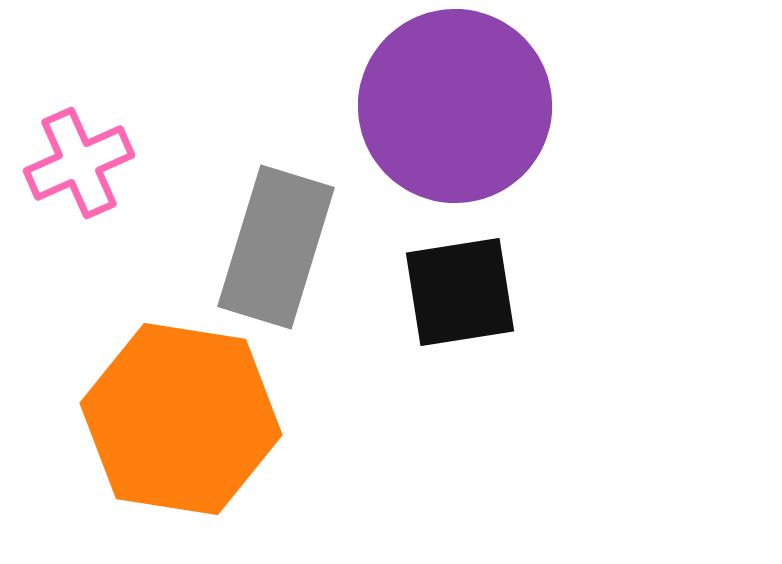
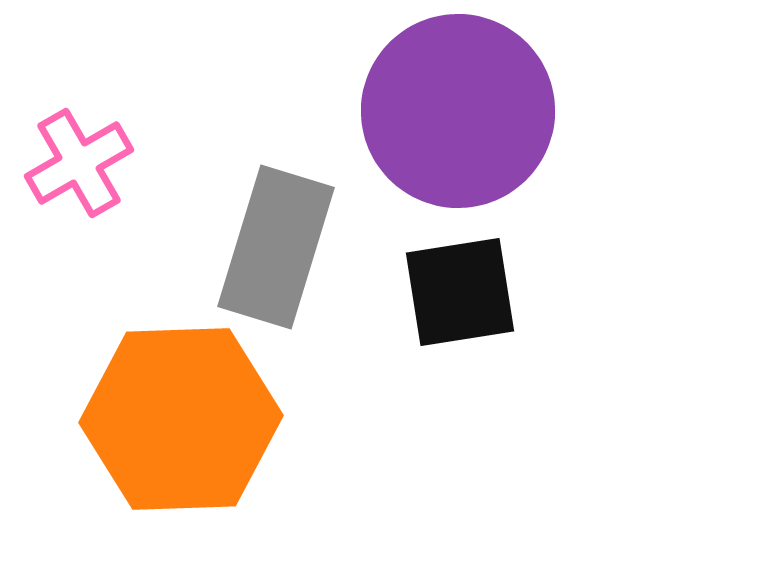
purple circle: moved 3 px right, 5 px down
pink cross: rotated 6 degrees counterclockwise
orange hexagon: rotated 11 degrees counterclockwise
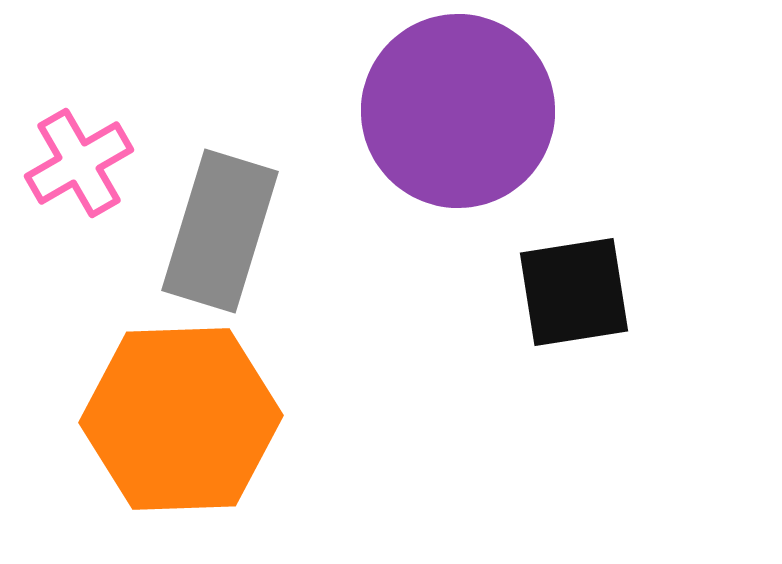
gray rectangle: moved 56 px left, 16 px up
black square: moved 114 px right
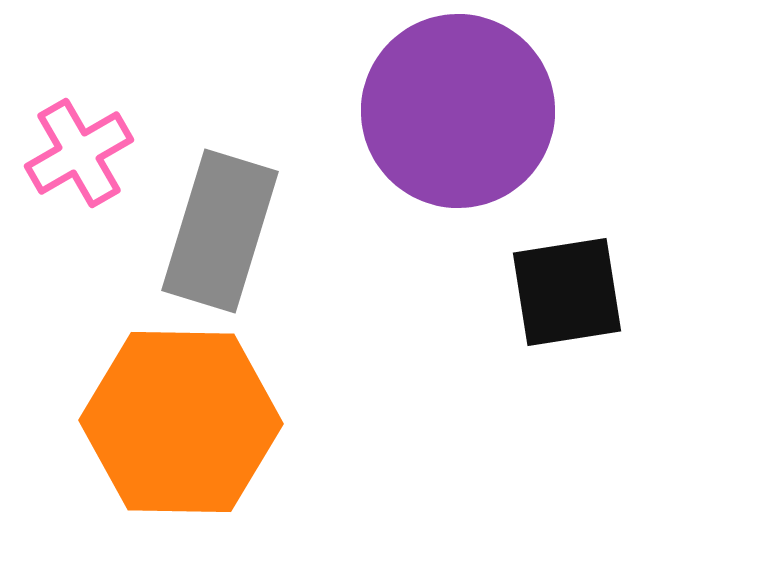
pink cross: moved 10 px up
black square: moved 7 px left
orange hexagon: moved 3 px down; rotated 3 degrees clockwise
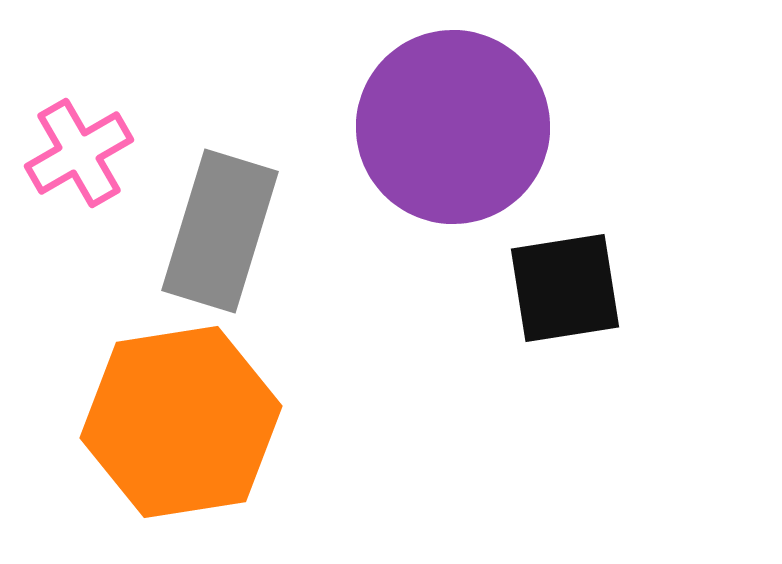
purple circle: moved 5 px left, 16 px down
black square: moved 2 px left, 4 px up
orange hexagon: rotated 10 degrees counterclockwise
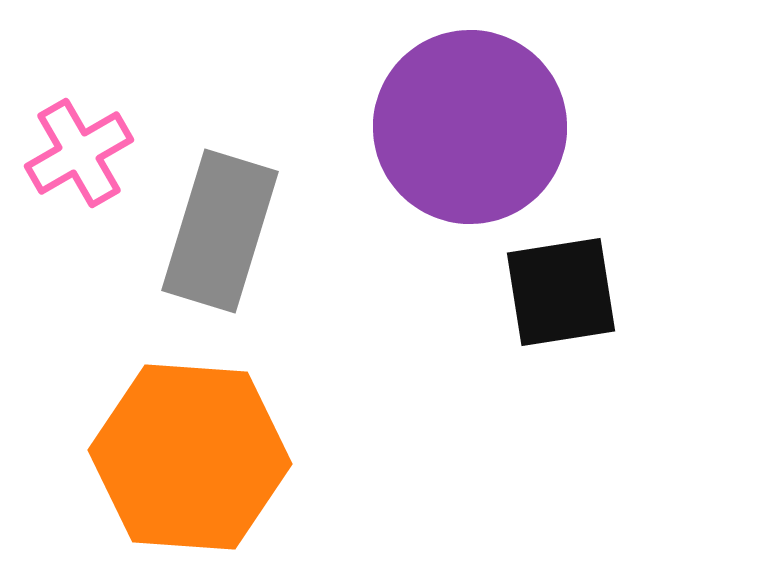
purple circle: moved 17 px right
black square: moved 4 px left, 4 px down
orange hexagon: moved 9 px right, 35 px down; rotated 13 degrees clockwise
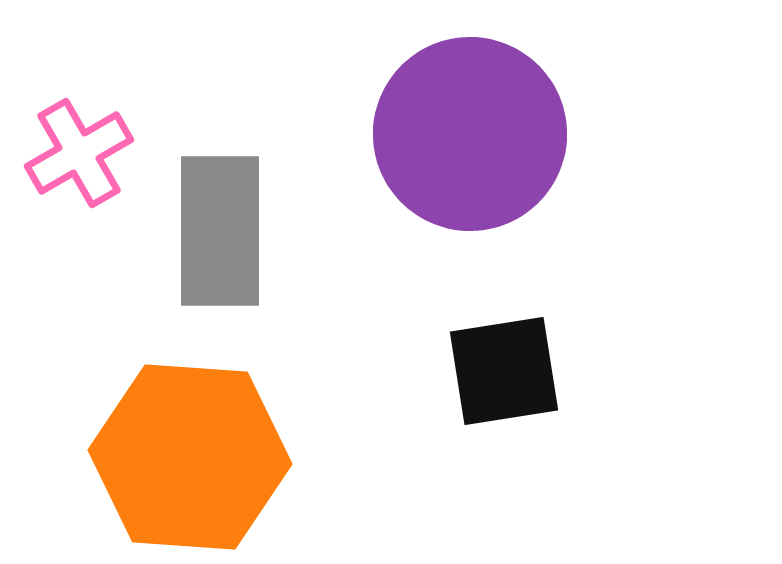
purple circle: moved 7 px down
gray rectangle: rotated 17 degrees counterclockwise
black square: moved 57 px left, 79 px down
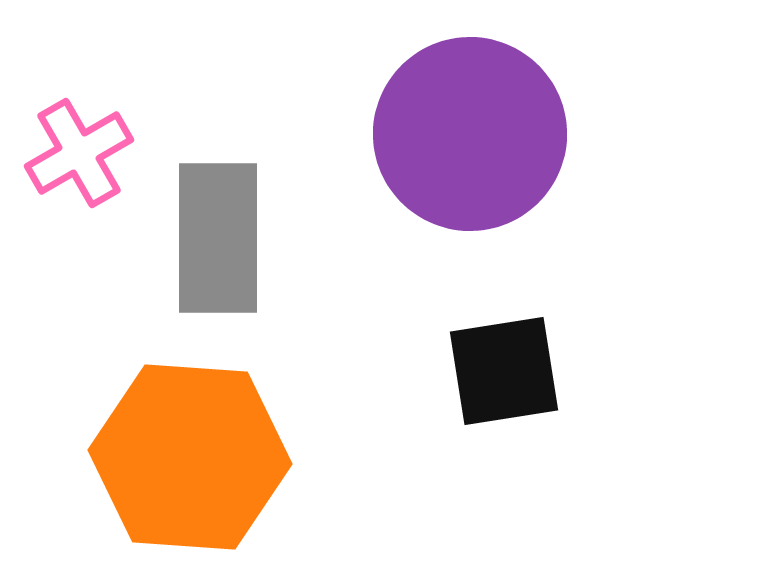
gray rectangle: moved 2 px left, 7 px down
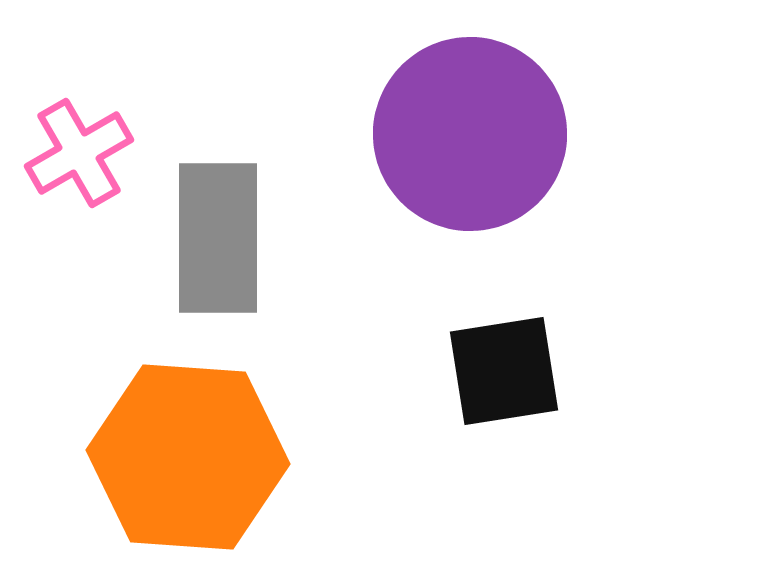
orange hexagon: moved 2 px left
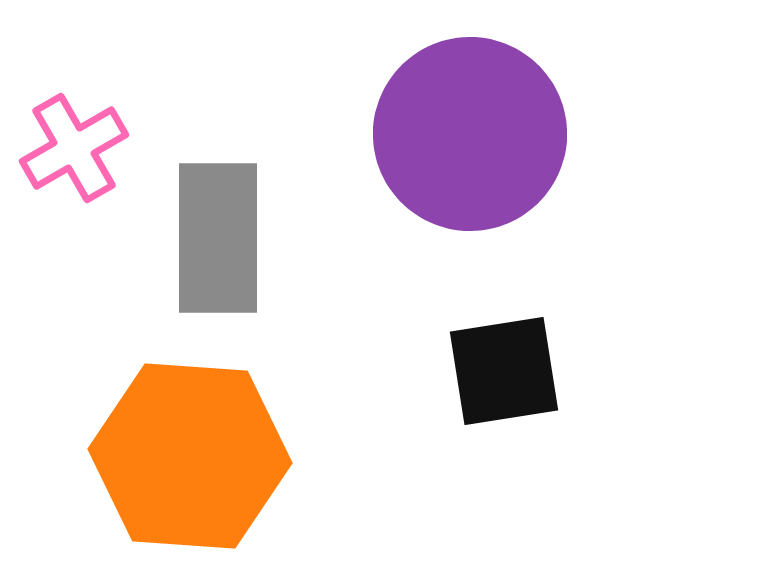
pink cross: moved 5 px left, 5 px up
orange hexagon: moved 2 px right, 1 px up
